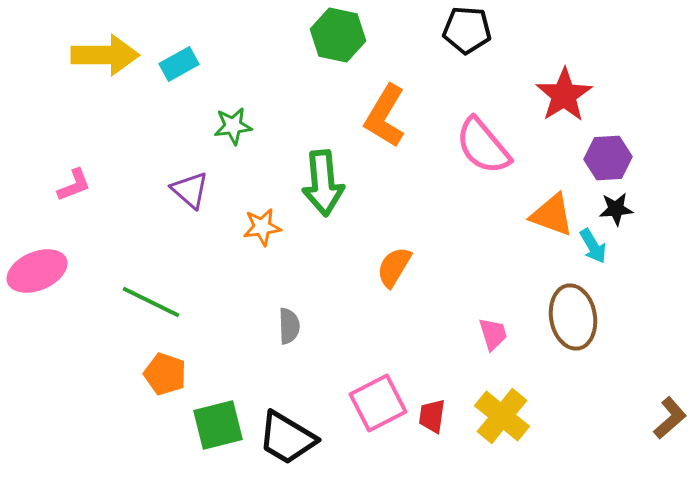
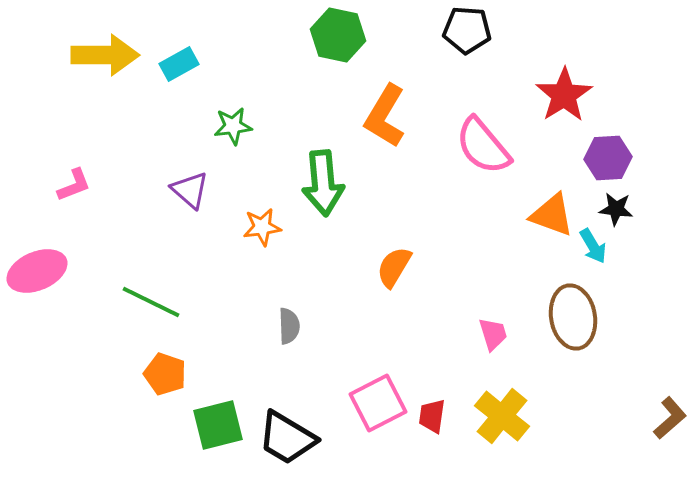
black star: rotated 12 degrees clockwise
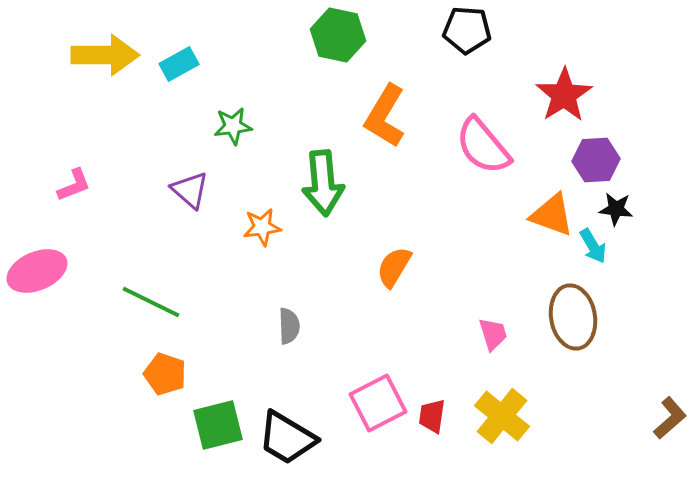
purple hexagon: moved 12 px left, 2 px down
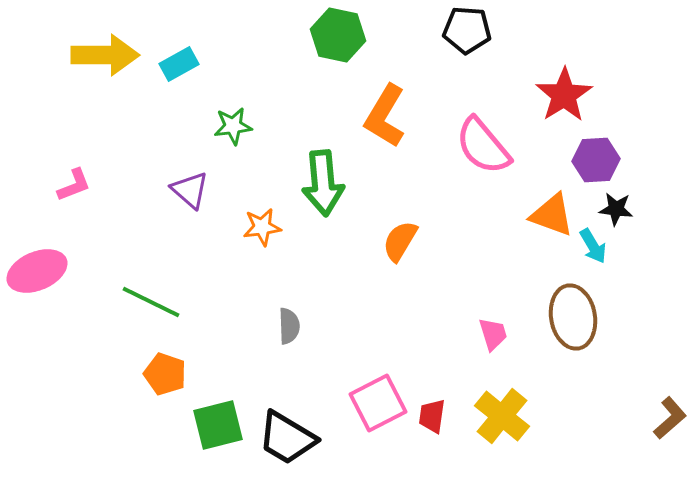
orange semicircle: moved 6 px right, 26 px up
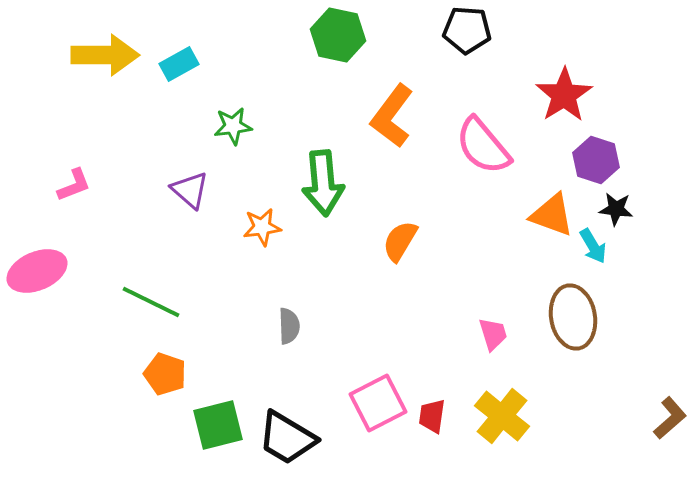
orange L-shape: moved 7 px right; rotated 6 degrees clockwise
purple hexagon: rotated 21 degrees clockwise
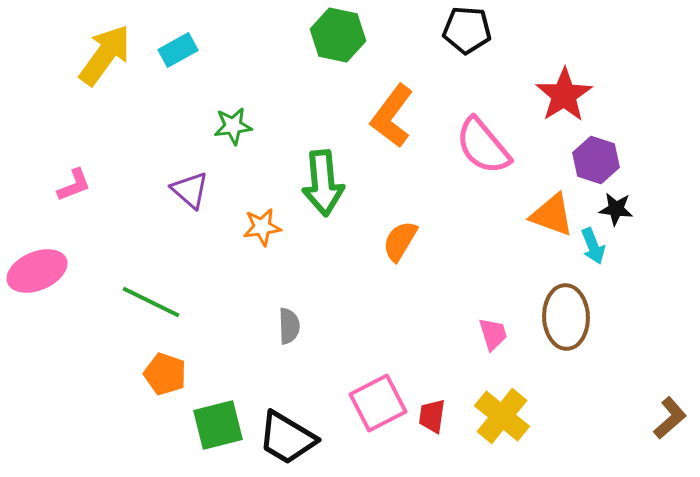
yellow arrow: rotated 54 degrees counterclockwise
cyan rectangle: moved 1 px left, 14 px up
cyan arrow: rotated 9 degrees clockwise
brown ellipse: moved 7 px left; rotated 8 degrees clockwise
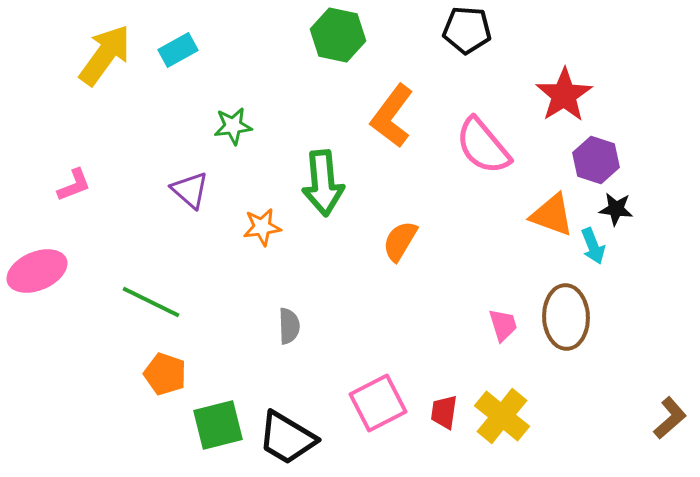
pink trapezoid: moved 10 px right, 9 px up
red trapezoid: moved 12 px right, 4 px up
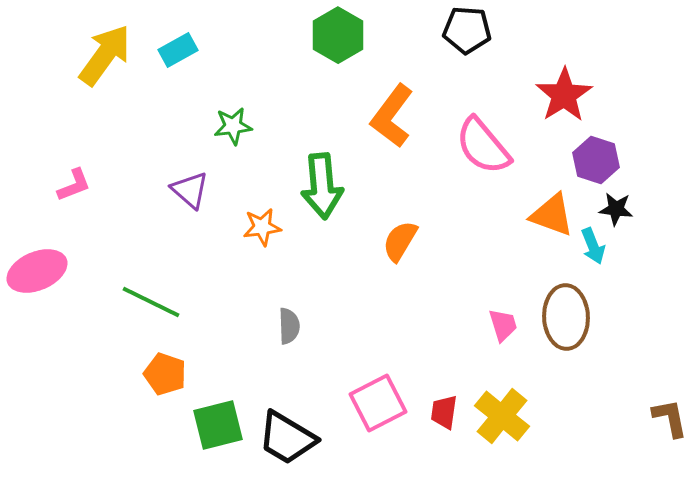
green hexagon: rotated 18 degrees clockwise
green arrow: moved 1 px left, 3 px down
brown L-shape: rotated 60 degrees counterclockwise
